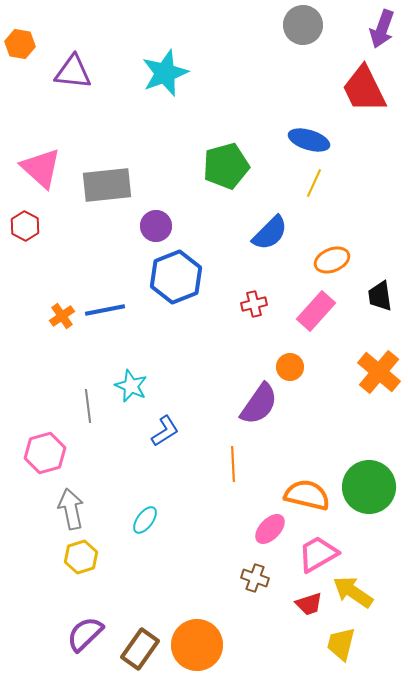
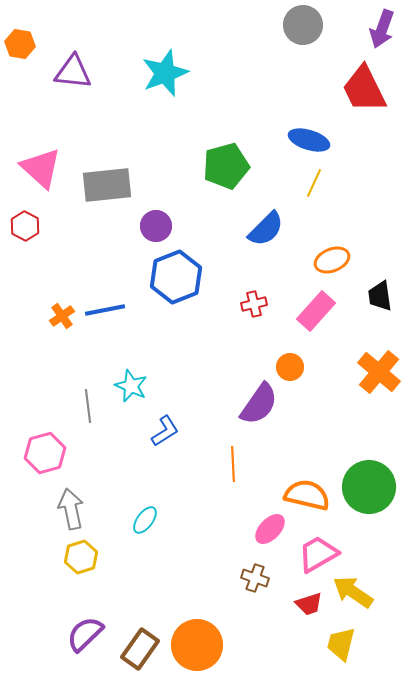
blue semicircle at (270, 233): moved 4 px left, 4 px up
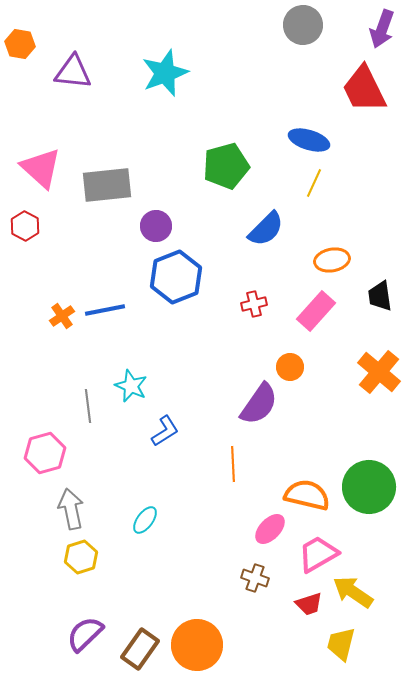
orange ellipse at (332, 260): rotated 12 degrees clockwise
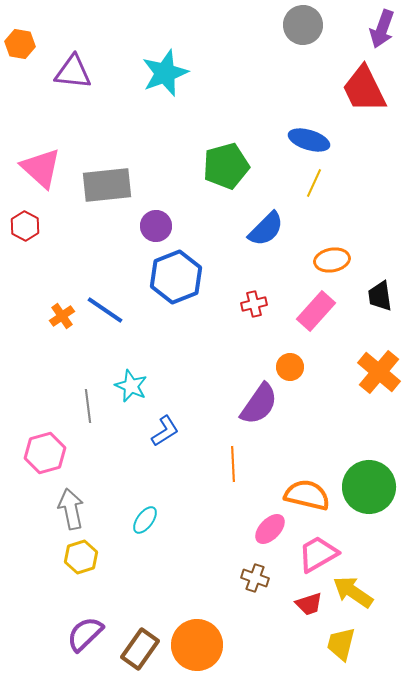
blue line at (105, 310): rotated 45 degrees clockwise
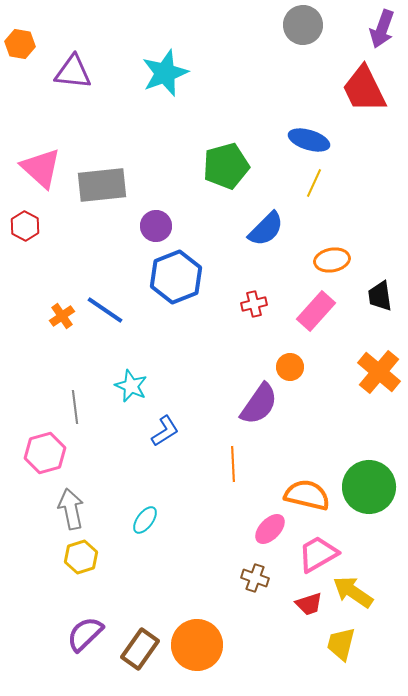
gray rectangle at (107, 185): moved 5 px left
gray line at (88, 406): moved 13 px left, 1 px down
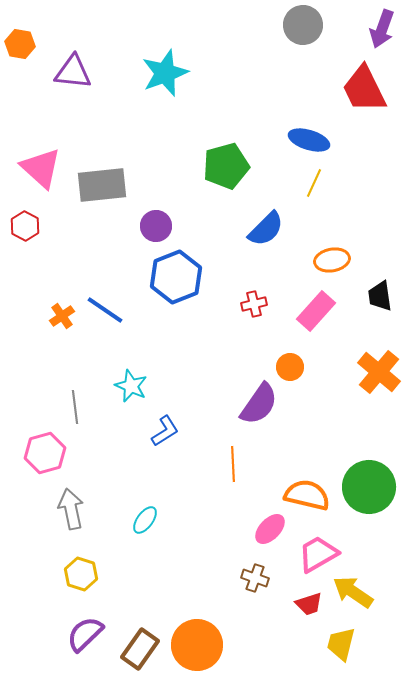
yellow hexagon at (81, 557): moved 17 px down; rotated 24 degrees counterclockwise
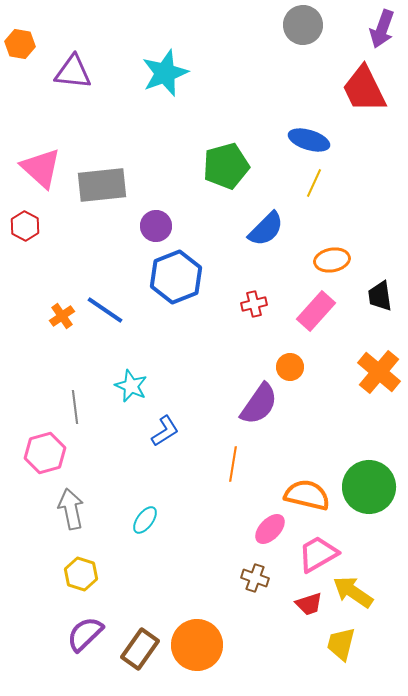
orange line at (233, 464): rotated 12 degrees clockwise
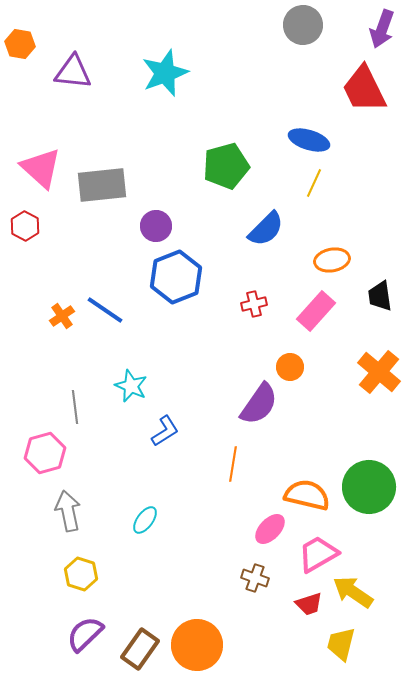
gray arrow at (71, 509): moved 3 px left, 2 px down
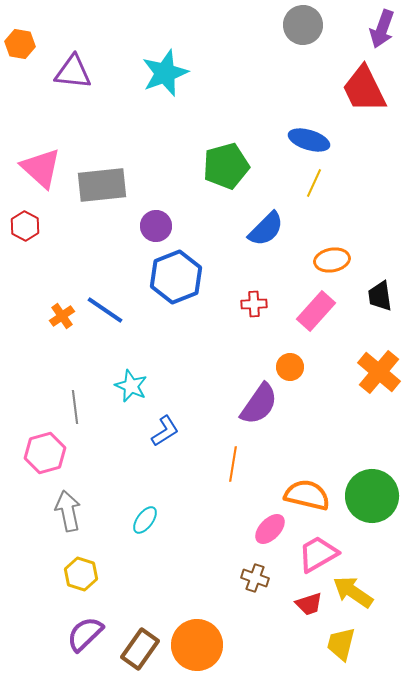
red cross at (254, 304): rotated 10 degrees clockwise
green circle at (369, 487): moved 3 px right, 9 px down
